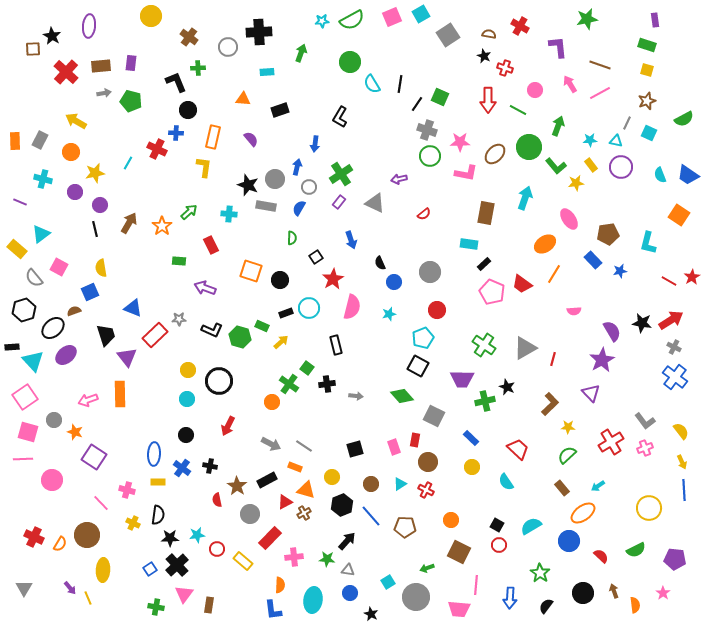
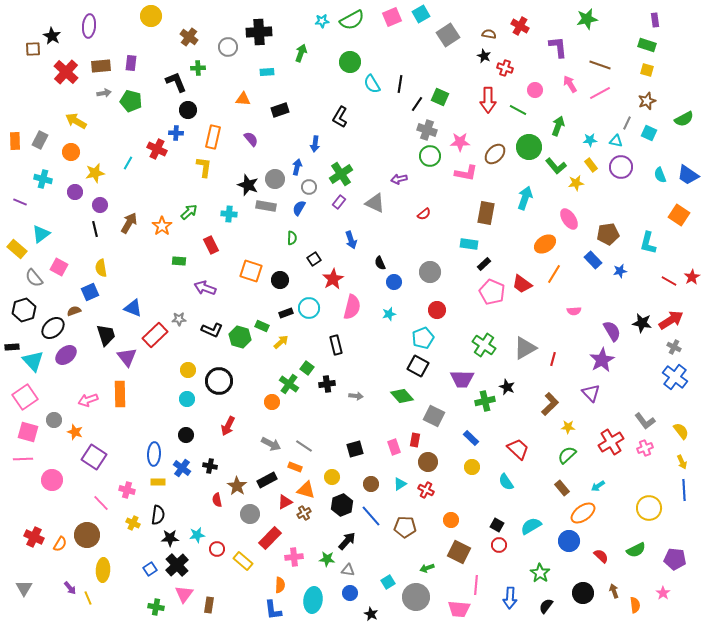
black square at (316, 257): moved 2 px left, 2 px down
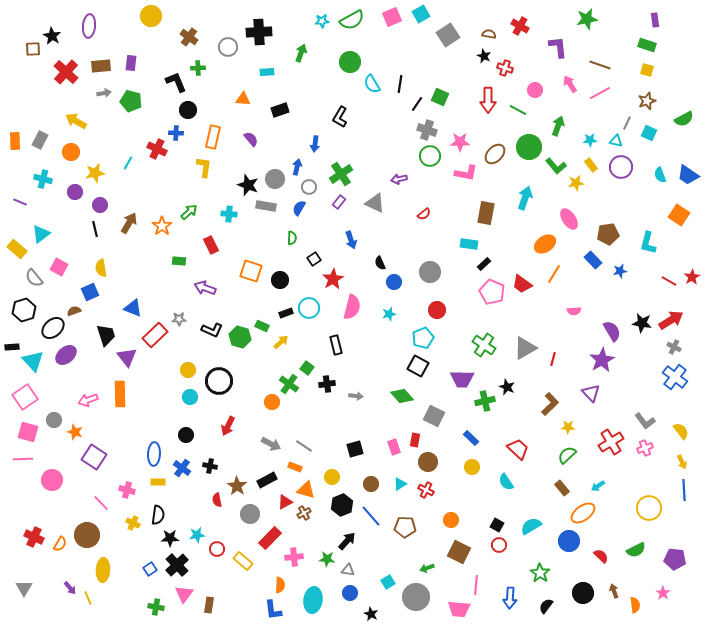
cyan circle at (187, 399): moved 3 px right, 2 px up
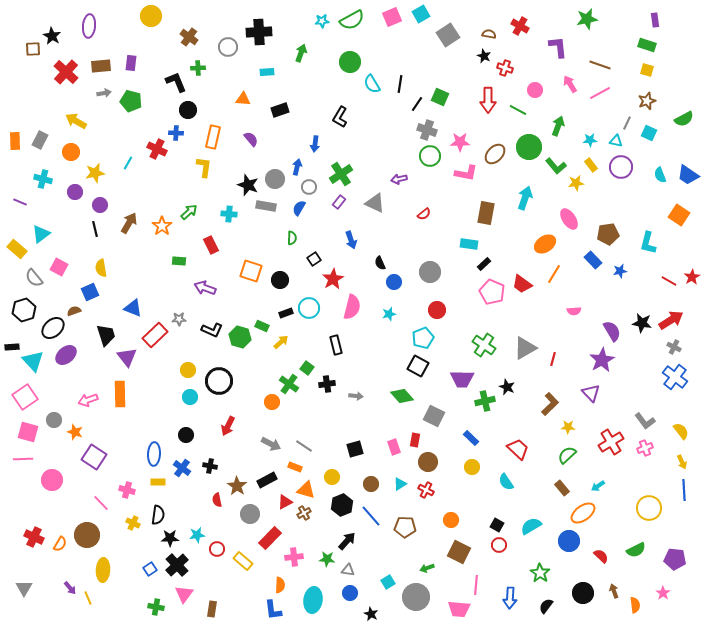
brown rectangle at (209, 605): moved 3 px right, 4 px down
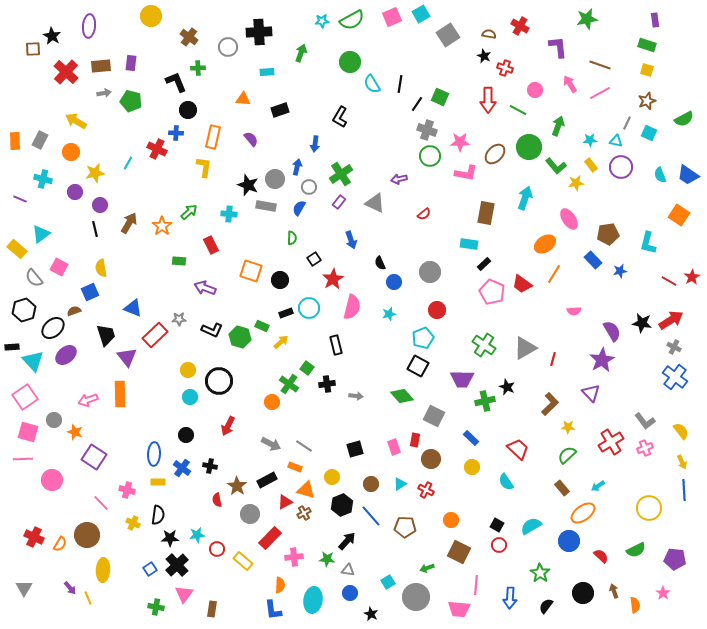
purple line at (20, 202): moved 3 px up
brown circle at (428, 462): moved 3 px right, 3 px up
